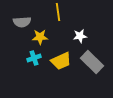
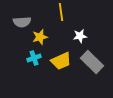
yellow line: moved 3 px right
yellow star: rotated 14 degrees counterclockwise
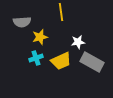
white star: moved 2 px left, 6 px down
cyan cross: moved 2 px right
gray rectangle: rotated 15 degrees counterclockwise
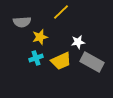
yellow line: rotated 54 degrees clockwise
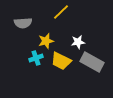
gray semicircle: moved 1 px right, 1 px down
yellow star: moved 6 px right, 4 px down
yellow trapezoid: rotated 50 degrees clockwise
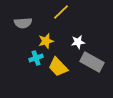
yellow trapezoid: moved 3 px left, 6 px down; rotated 20 degrees clockwise
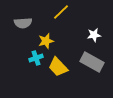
white star: moved 16 px right, 7 px up
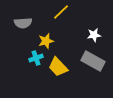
gray rectangle: moved 1 px right, 1 px up
